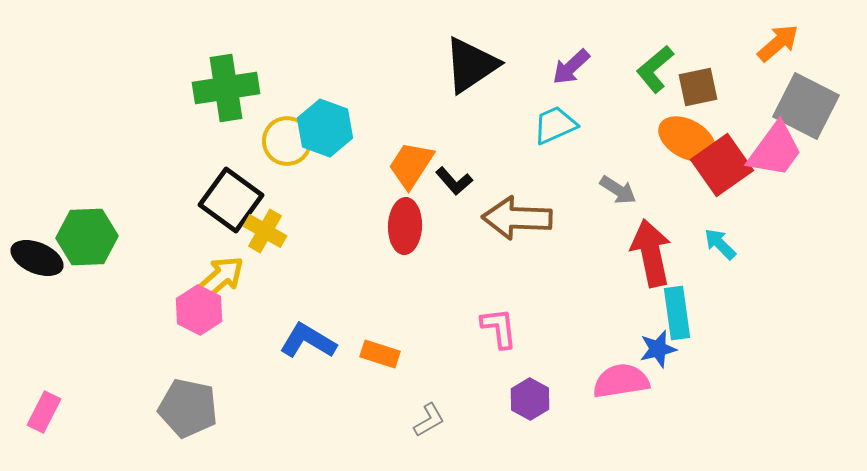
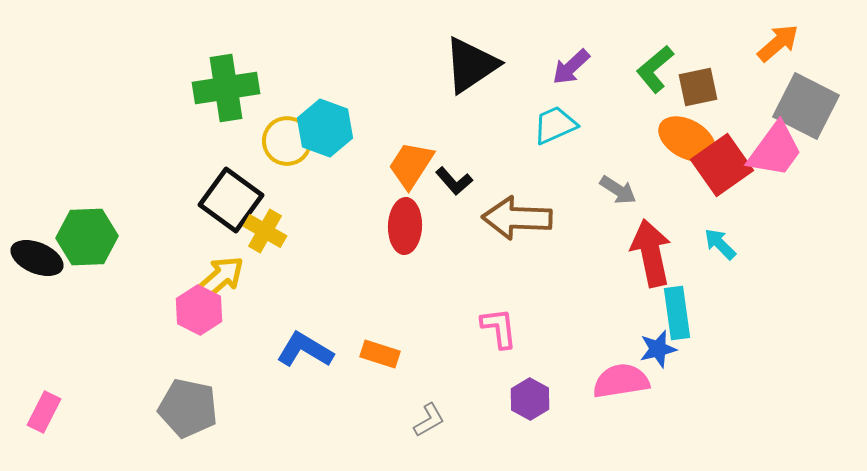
blue L-shape: moved 3 px left, 9 px down
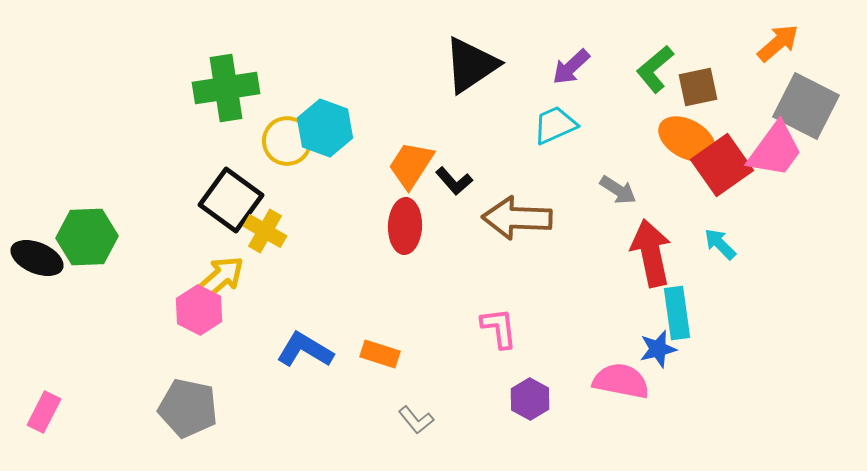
pink semicircle: rotated 20 degrees clockwise
gray L-shape: moved 13 px left; rotated 81 degrees clockwise
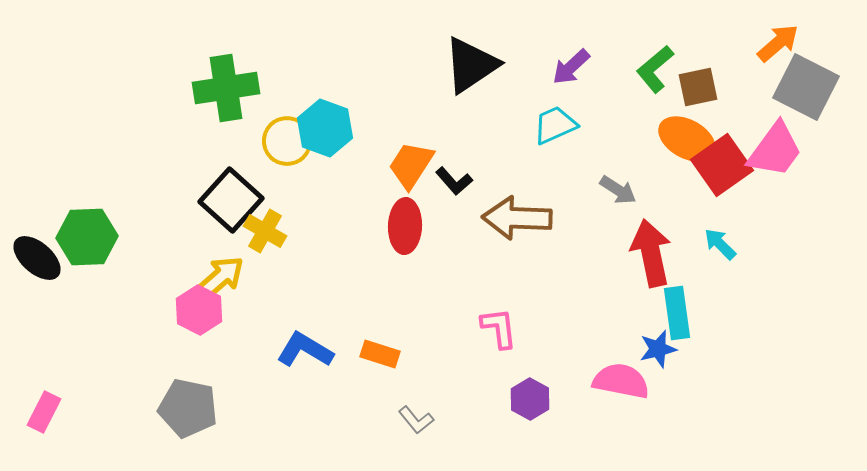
gray square: moved 19 px up
black square: rotated 6 degrees clockwise
black ellipse: rotated 18 degrees clockwise
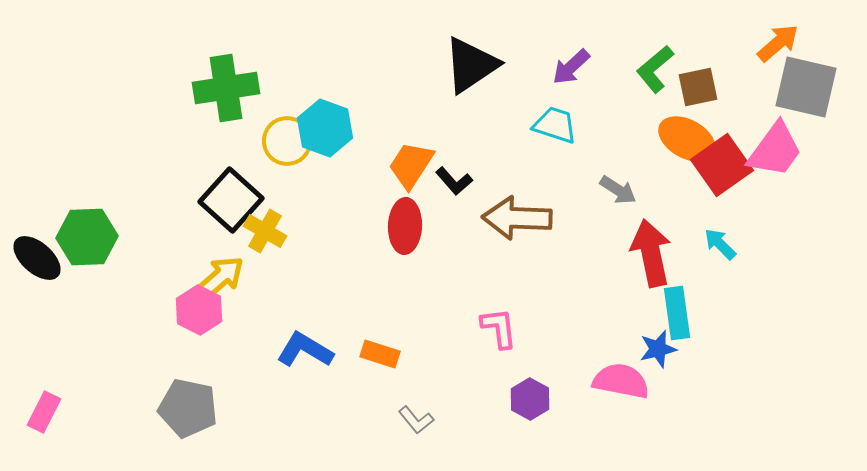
gray square: rotated 14 degrees counterclockwise
cyan trapezoid: rotated 42 degrees clockwise
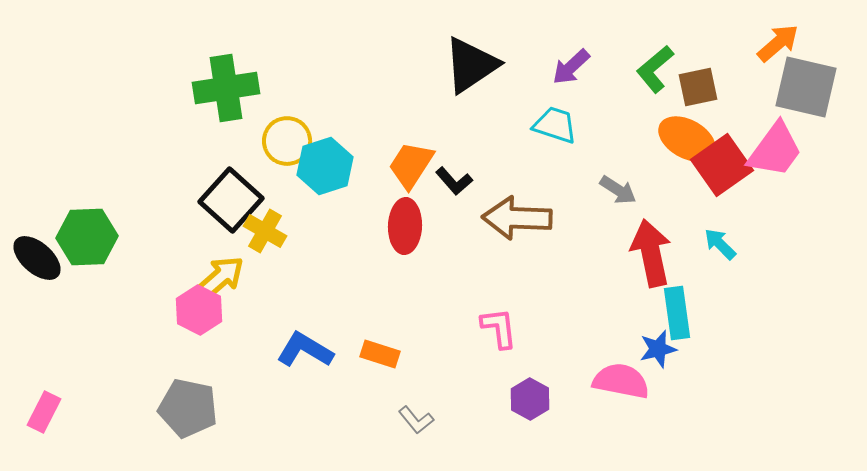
cyan hexagon: moved 38 px down; rotated 22 degrees clockwise
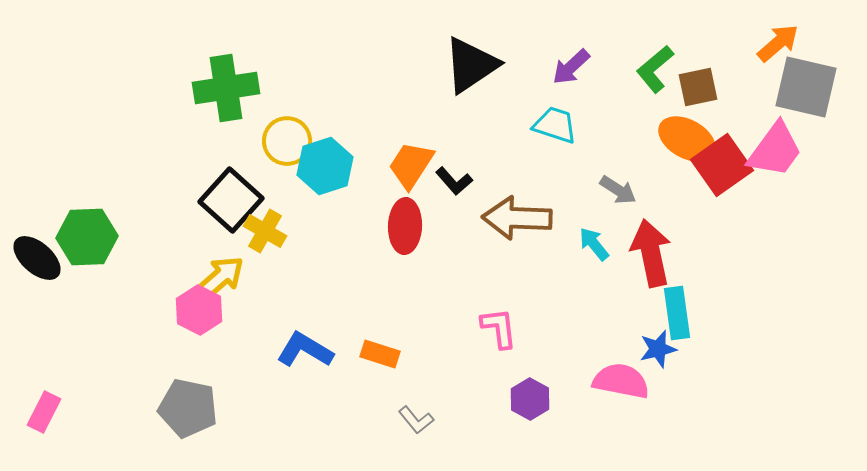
cyan arrow: moved 126 px left; rotated 6 degrees clockwise
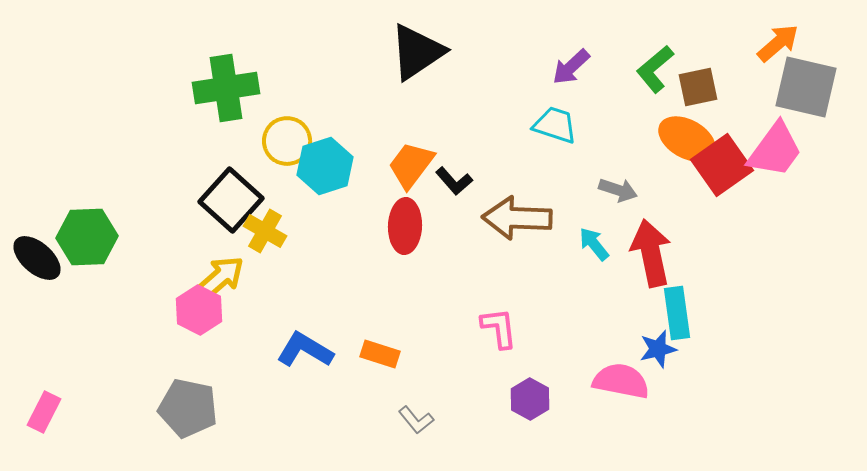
black triangle: moved 54 px left, 13 px up
orange trapezoid: rotated 4 degrees clockwise
gray arrow: rotated 15 degrees counterclockwise
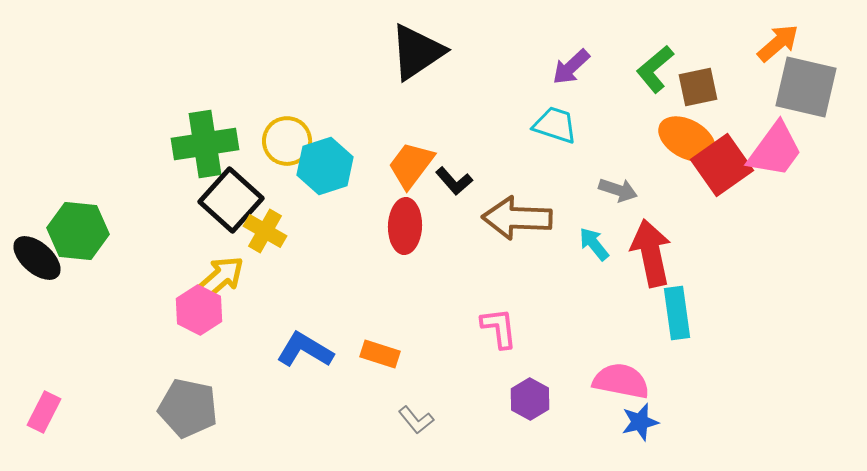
green cross: moved 21 px left, 56 px down
green hexagon: moved 9 px left, 6 px up; rotated 8 degrees clockwise
blue star: moved 18 px left, 73 px down
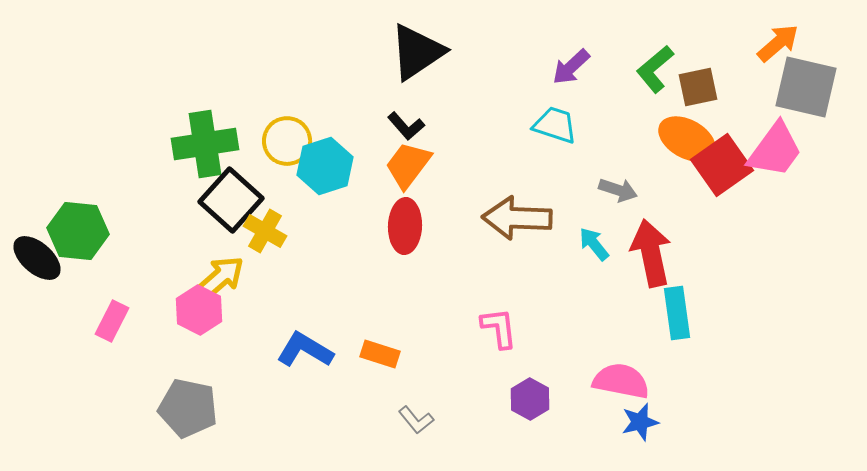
orange trapezoid: moved 3 px left
black L-shape: moved 48 px left, 55 px up
pink rectangle: moved 68 px right, 91 px up
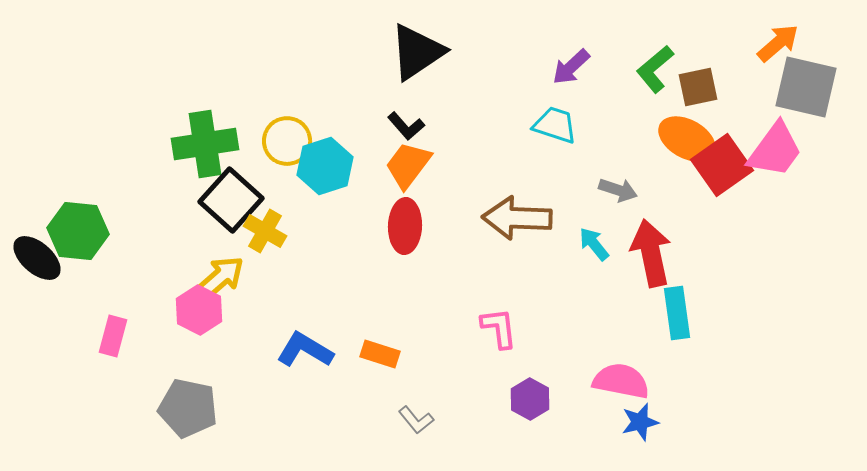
pink rectangle: moved 1 px right, 15 px down; rotated 12 degrees counterclockwise
